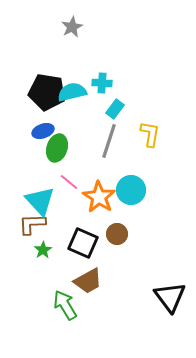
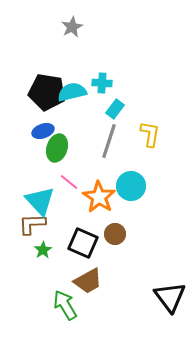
cyan circle: moved 4 px up
brown circle: moved 2 px left
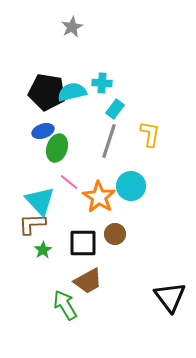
black square: rotated 24 degrees counterclockwise
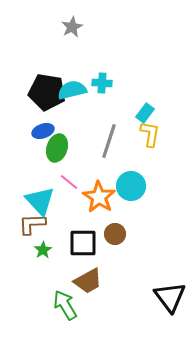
cyan semicircle: moved 2 px up
cyan rectangle: moved 30 px right, 4 px down
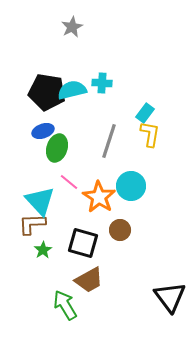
brown circle: moved 5 px right, 4 px up
black square: rotated 16 degrees clockwise
brown trapezoid: moved 1 px right, 1 px up
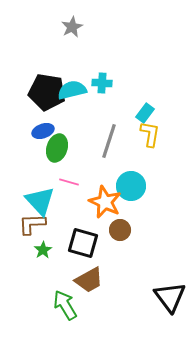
pink line: rotated 24 degrees counterclockwise
orange star: moved 6 px right, 5 px down; rotated 8 degrees counterclockwise
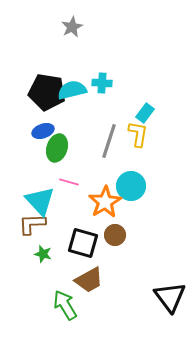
yellow L-shape: moved 12 px left
orange star: rotated 16 degrees clockwise
brown circle: moved 5 px left, 5 px down
green star: moved 4 px down; rotated 24 degrees counterclockwise
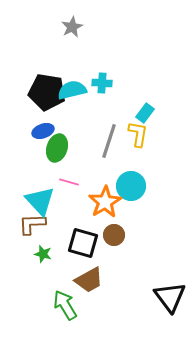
brown circle: moved 1 px left
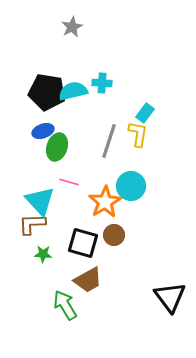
cyan semicircle: moved 1 px right, 1 px down
green ellipse: moved 1 px up
green star: rotated 12 degrees counterclockwise
brown trapezoid: moved 1 px left
